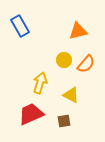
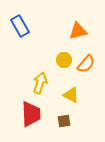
red trapezoid: rotated 112 degrees clockwise
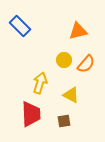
blue rectangle: rotated 15 degrees counterclockwise
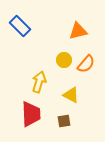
yellow arrow: moved 1 px left, 1 px up
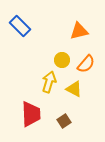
orange triangle: moved 1 px right
yellow circle: moved 2 px left
yellow arrow: moved 10 px right
yellow triangle: moved 3 px right, 6 px up
brown square: rotated 24 degrees counterclockwise
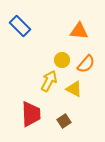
orange triangle: rotated 18 degrees clockwise
yellow arrow: moved 1 px up; rotated 10 degrees clockwise
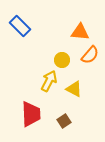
orange triangle: moved 1 px right, 1 px down
orange semicircle: moved 4 px right, 9 px up
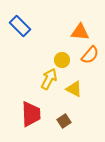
yellow arrow: moved 2 px up
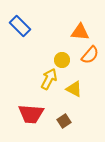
red trapezoid: rotated 96 degrees clockwise
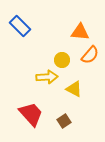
yellow arrow: moved 2 px left, 2 px up; rotated 60 degrees clockwise
red trapezoid: rotated 136 degrees counterclockwise
